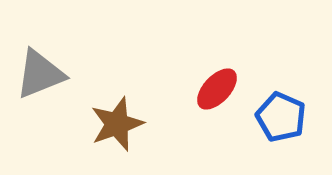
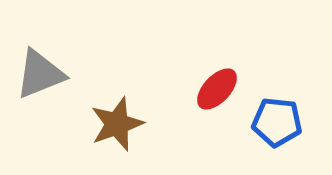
blue pentagon: moved 4 px left, 5 px down; rotated 18 degrees counterclockwise
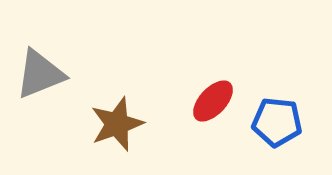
red ellipse: moved 4 px left, 12 px down
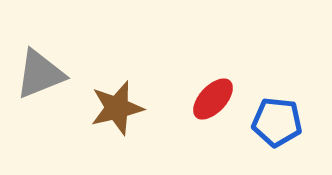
red ellipse: moved 2 px up
brown star: moved 16 px up; rotated 6 degrees clockwise
